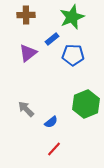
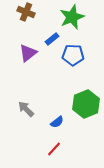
brown cross: moved 3 px up; rotated 24 degrees clockwise
blue semicircle: moved 6 px right
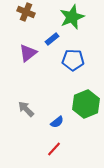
blue pentagon: moved 5 px down
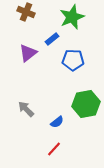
green hexagon: rotated 12 degrees clockwise
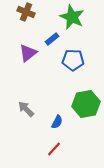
green star: rotated 25 degrees counterclockwise
blue semicircle: rotated 24 degrees counterclockwise
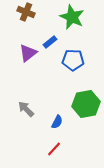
blue rectangle: moved 2 px left, 3 px down
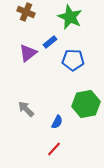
green star: moved 2 px left
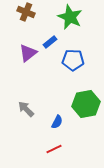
red line: rotated 21 degrees clockwise
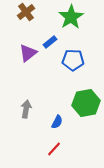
brown cross: rotated 30 degrees clockwise
green star: moved 1 px right; rotated 15 degrees clockwise
green hexagon: moved 1 px up
gray arrow: rotated 54 degrees clockwise
red line: rotated 21 degrees counterclockwise
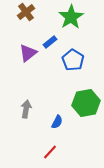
blue pentagon: rotated 30 degrees clockwise
red line: moved 4 px left, 3 px down
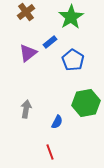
red line: rotated 63 degrees counterclockwise
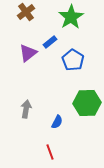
green hexagon: moved 1 px right; rotated 8 degrees clockwise
